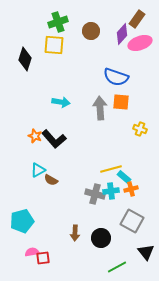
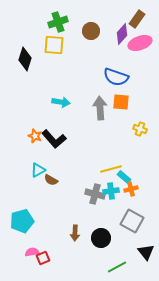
red square: rotated 16 degrees counterclockwise
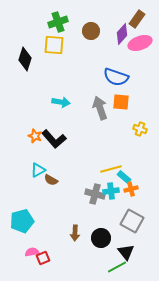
gray arrow: rotated 15 degrees counterclockwise
black triangle: moved 20 px left
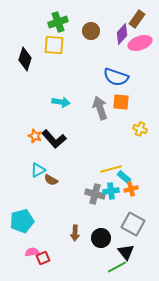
gray square: moved 1 px right, 3 px down
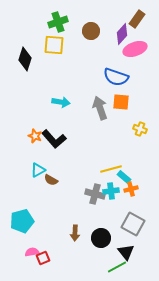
pink ellipse: moved 5 px left, 6 px down
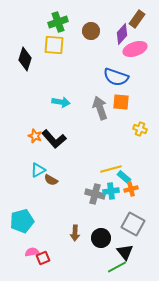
black triangle: moved 1 px left
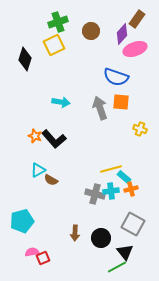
yellow square: rotated 30 degrees counterclockwise
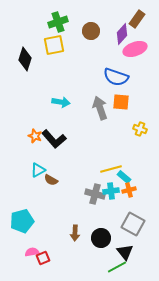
yellow square: rotated 15 degrees clockwise
orange cross: moved 2 px left, 1 px down
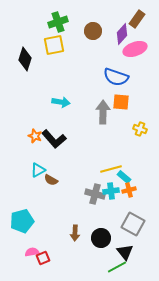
brown circle: moved 2 px right
gray arrow: moved 3 px right, 4 px down; rotated 20 degrees clockwise
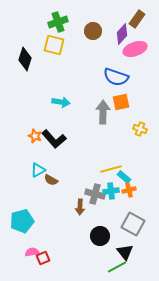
yellow square: rotated 25 degrees clockwise
orange square: rotated 18 degrees counterclockwise
brown arrow: moved 5 px right, 26 px up
black circle: moved 1 px left, 2 px up
